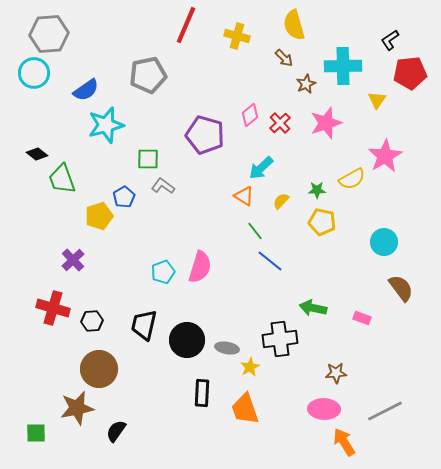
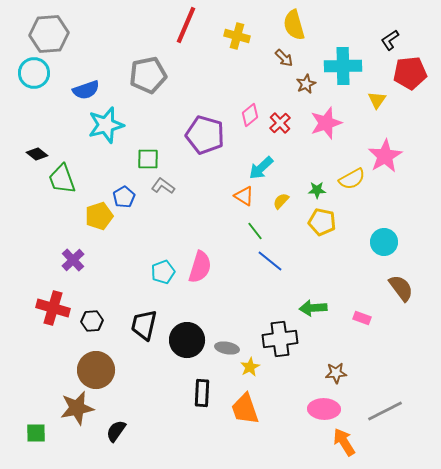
blue semicircle at (86, 90): rotated 16 degrees clockwise
green arrow at (313, 308): rotated 16 degrees counterclockwise
brown circle at (99, 369): moved 3 px left, 1 px down
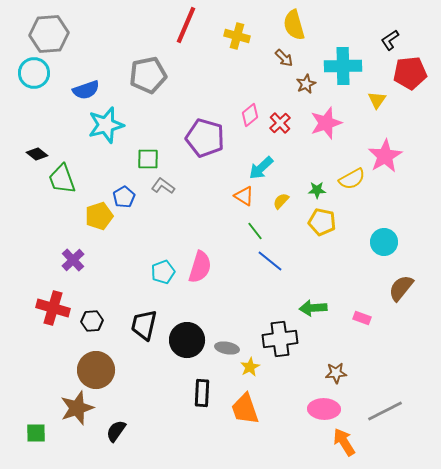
purple pentagon at (205, 135): moved 3 px down
brown semicircle at (401, 288): rotated 104 degrees counterclockwise
brown star at (77, 408): rotated 8 degrees counterclockwise
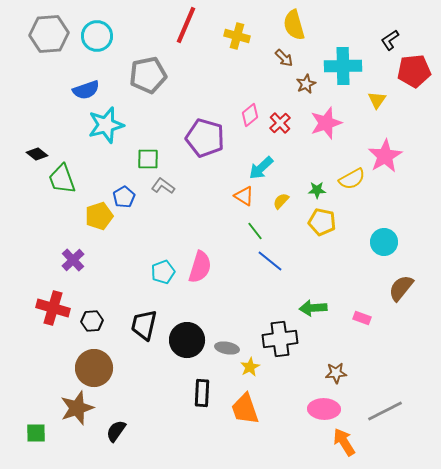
cyan circle at (34, 73): moved 63 px right, 37 px up
red pentagon at (410, 73): moved 4 px right, 2 px up
brown circle at (96, 370): moved 2 px left, 2 px up
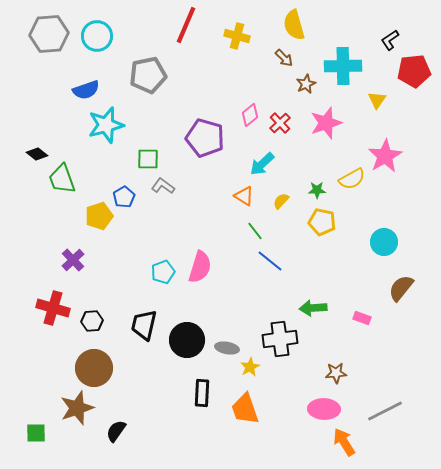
cyan arrow at (261, 168): moved 1 px right, 4 px up
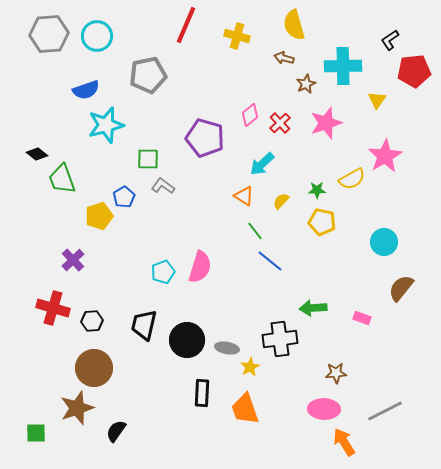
brown arrow at (284, 58): rotated 150 degrees clockwise
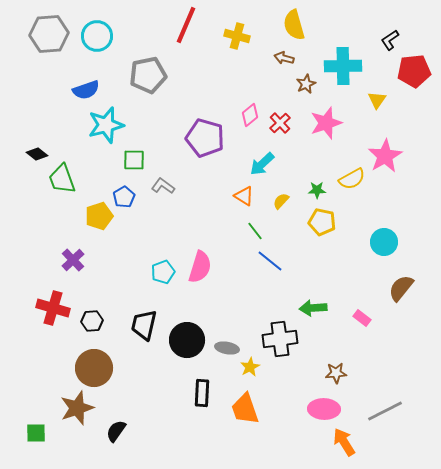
green square at (148, 159): moved 14 px left, 1 px down
pink rectangle at (362, 318): rotated 18 degrees clockwise
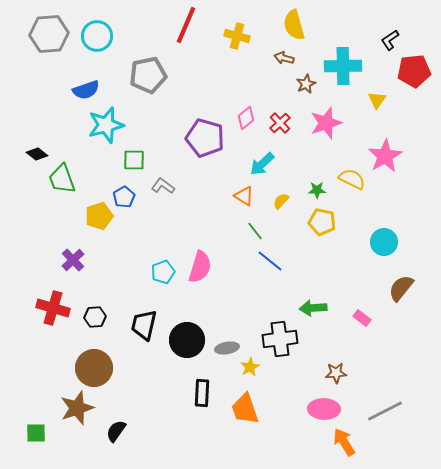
pink diamond at (250, 115): moved 4 px left, 3 px down
yellow semicircle at (352, 179): rotated 124 degrees counterclockwise
black hexagon at (92, 321): moved 3 px right, 4 px up
gray ellipse at (227, 348): rotated 20 degrees counterclockwise
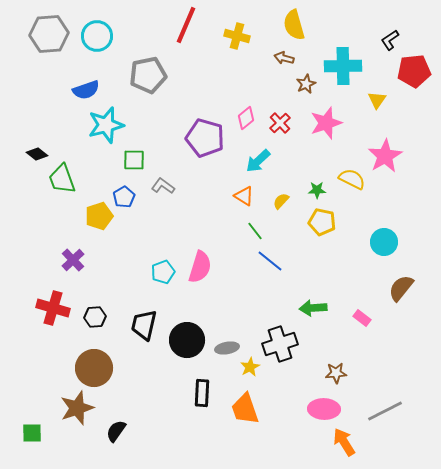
cyan arrow at (262, 164): moved 4 px left, 3 px up
black cross at (280, 339): moved 5 px down; rotated 12 degrees counterclockwise
green square at (36, 433): moved 4 px left
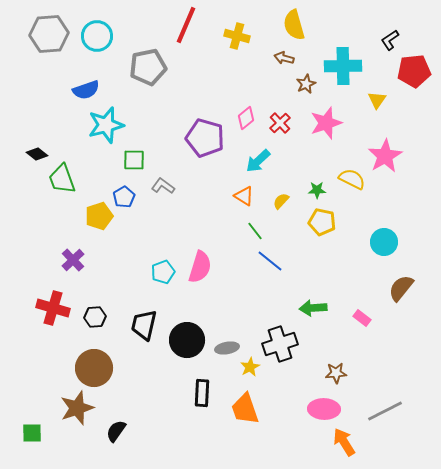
gray pentagon at (148, 75): moved 8 px up
